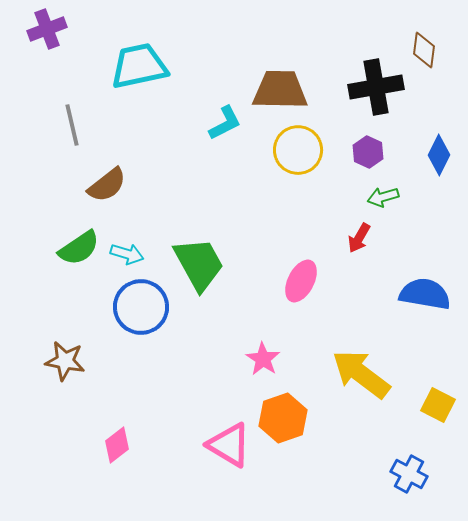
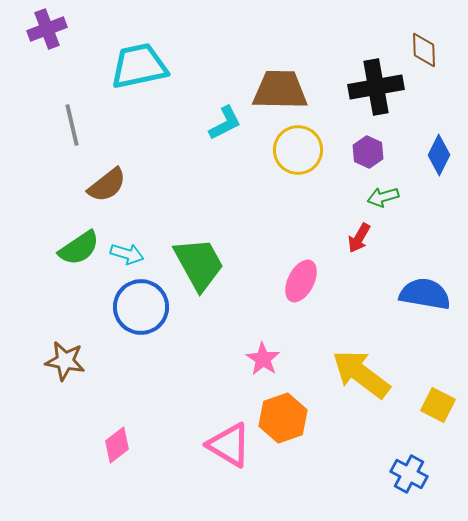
brown diamond: rotated 9 degrees counterclockwise
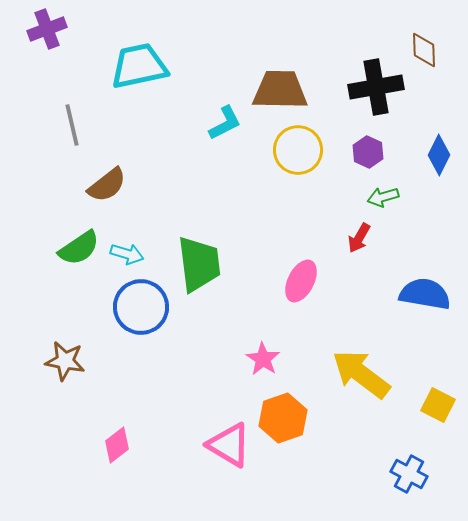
green trapezoid: rotated 22 degrees clockwise
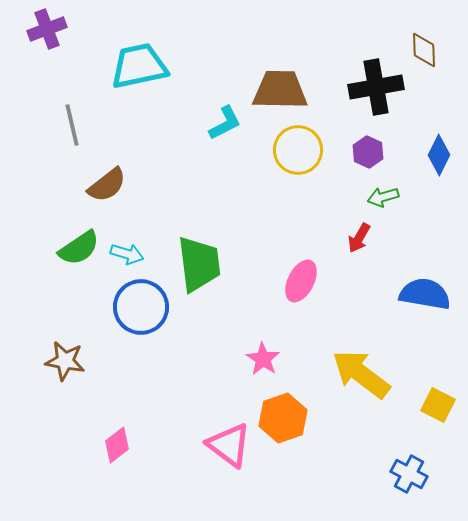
pink triangle: rotated 6 degrees clockwise
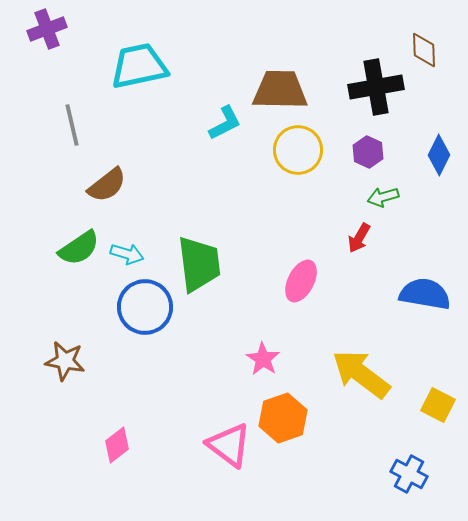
blue circle: moved 4 px right
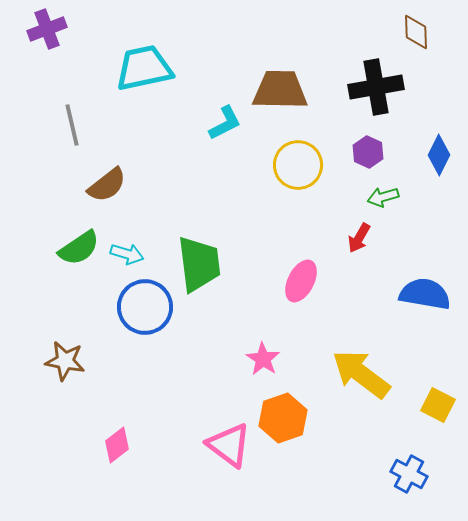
brown diamond: moved 8 px left, 18 px up
cyan trapezoid: moved 5 px right, 2 px down
yellow circle: moved 15 px down
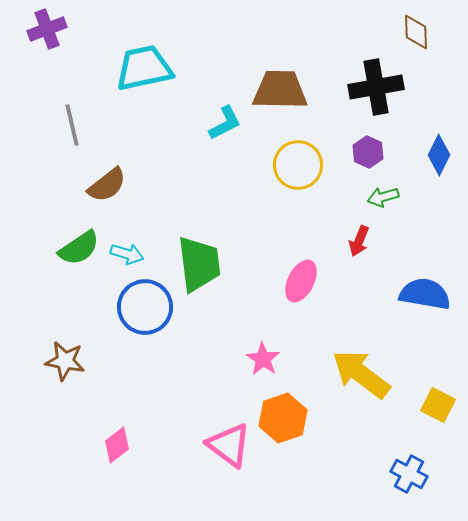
red arrow: moved 3 px down; rotated 8 degrees counterclockwise
